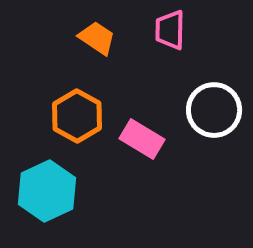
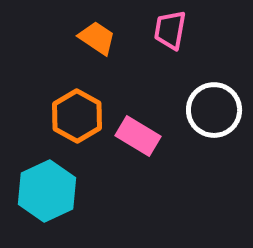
pink trapezoid: rotated 9 degrees clockwise
pink rectangle: moved 4 px left, 3 px up
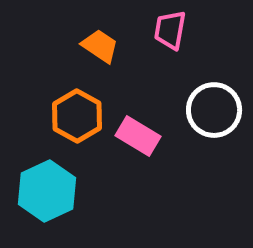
orange trapezoid: moved 3 px right, 8 px down
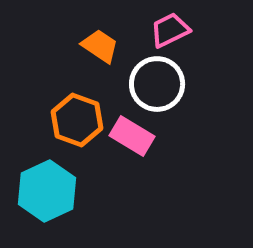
pink trapezoid: rotated 54 degrees clockwise
white circle: moved 57 px left, 26 px up
orange hexagon: moved 4 px down; rotated 9 degrees counterclockwise
pink rectangle: moved 6 px left
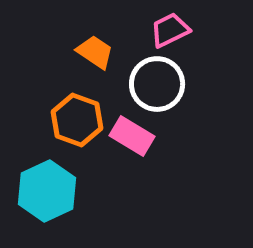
orange trapezoid: moved 5 px left, 6 px down
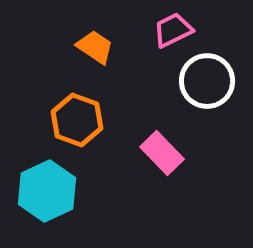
pink trapezoid: moved 3 px right
orange trapezoid: moved 5 px up
white circle: moved 50 px right, 3 px up
pink rectangle: moved 30 px right, 17 px down; rotated 15 degrees clockwise
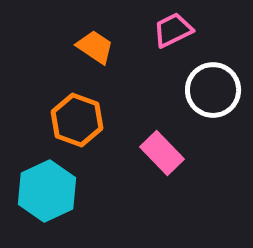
white circle: moved 6 px right, 9 px down
